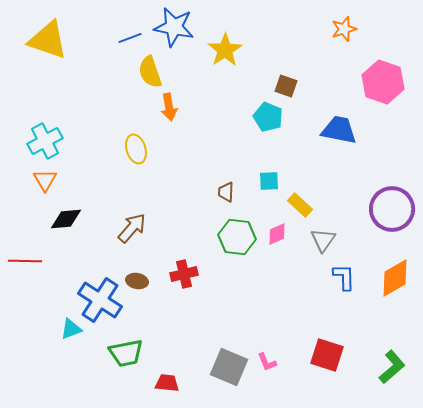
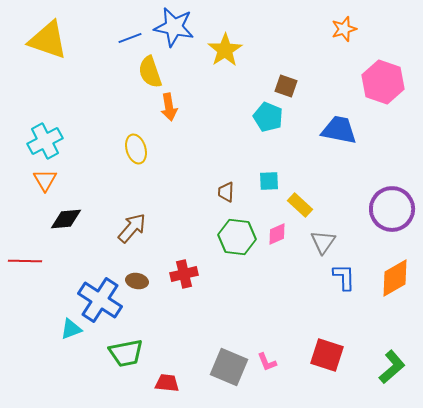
gray triangle: moved 2 px down
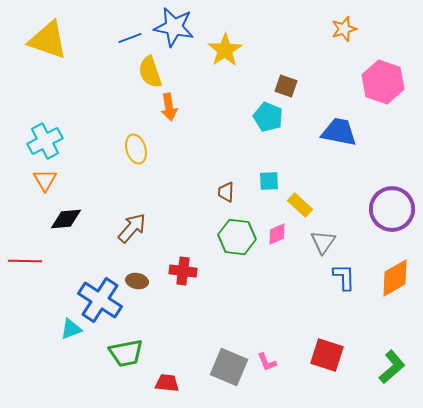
blue trapezoid: moved 2 px down
red cross: moved 1 px left, 3 px up; rotated 20 degrees clockwise
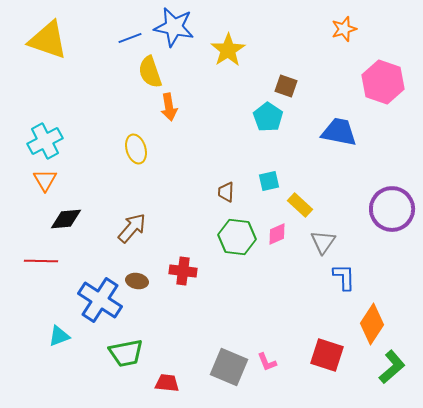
yellow star: moved 3 px right
cyan pentagon: rotated 12 degrees clockwise
cyan square: rotated 10 degrees counterclockwise
red line: moved 16 px right
orange diamond: moved 23 px left, 46 px down; rotated 27 degrees counterclockwise
cyan triangle: moved 12 px left, 7 px down
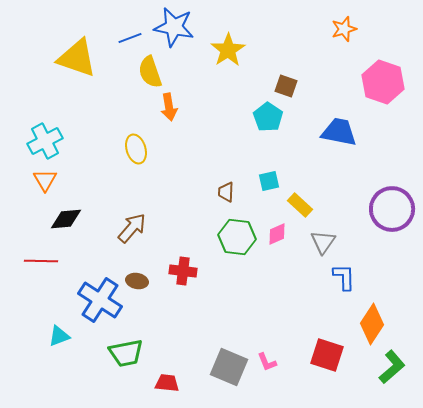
yellow triangle: moved 29 px right, 18 px down
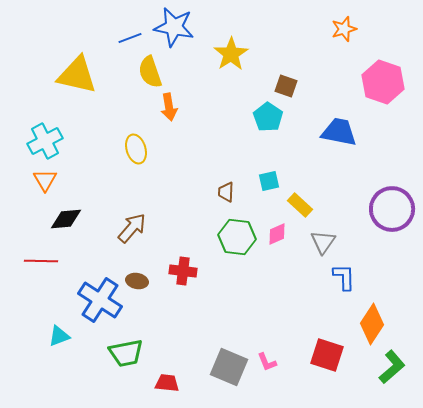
yellow star: moved 3 px right, 4 px down
yellow triangle: moved 17 px down; rotated 6 degrees counterclockwise
